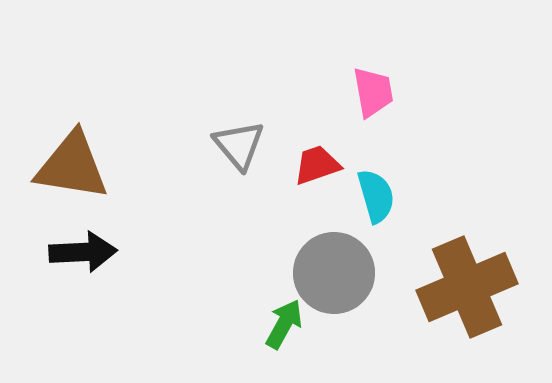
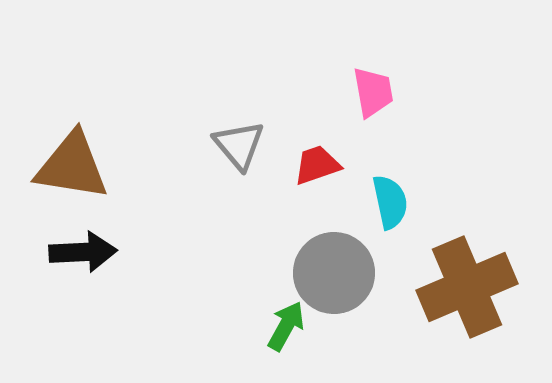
cyan semicircle: moved 14 px right, 6 px down; rotated 4 degrees clockwise
green arrow: moved 2 px right, 2 px down
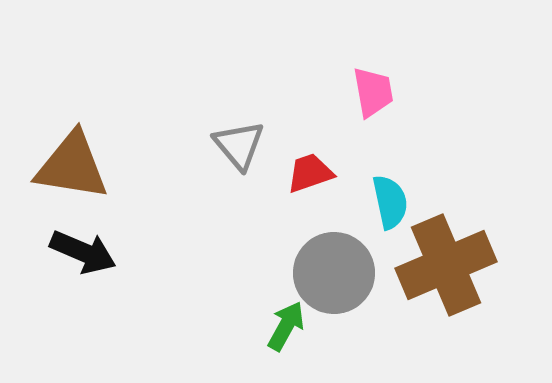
red trapezoid: moved 7 px left, 8 px down
black arrow: rotated 26 degrees clockwise
brown cross: moved 21 px left, 22 px up
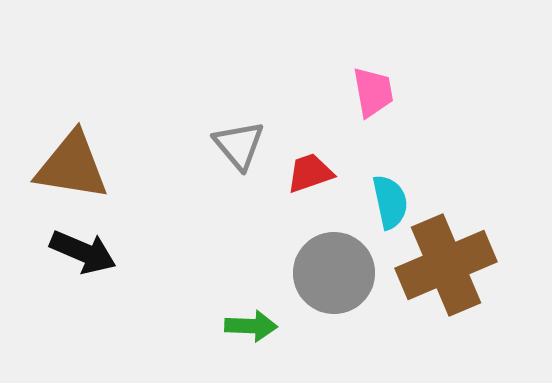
green arrow: moved 35 px left; rotated 63 degrees clockwise
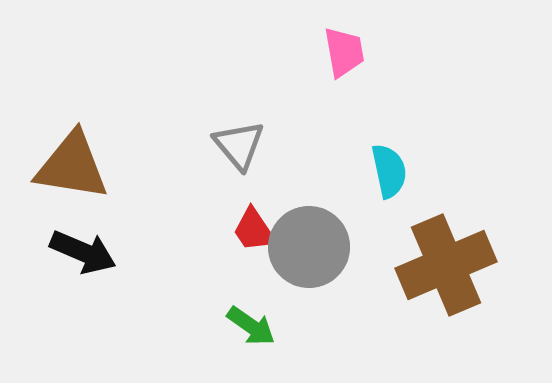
pink trapezoid: moved 29 px left, 40 px up
red trapezoid: moved 56 px left, 57 px down; rotated 105 degrees counterclockwise
cyan semicircle: moved 1 px left, 31 px up
gray circle: moved 25 px left, 26 px up
green arrow: rotated 33 degrees clockwise
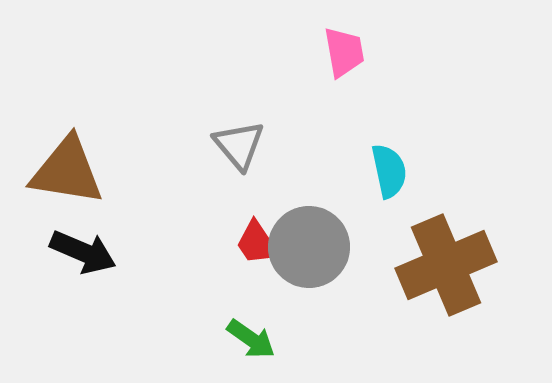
brown triangle: moved 5 px left, 5 px down
red trapezoid: moved 3 px right, 13 px down
green arrow: moved 13 px down
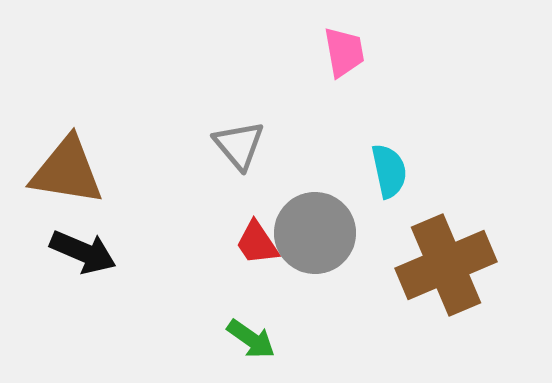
gray circle: moved 6 px right, 14 px up
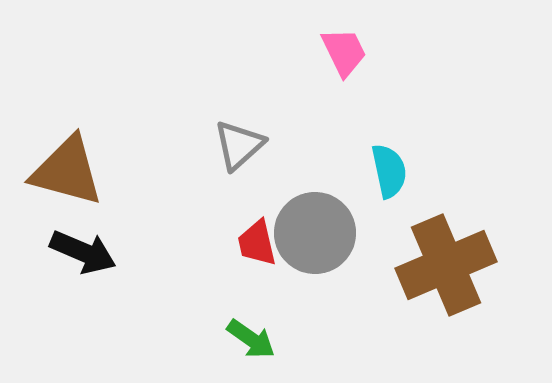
pink trapezoid: rotated 16 degrees counterclockwise
gray triangle: rotated 28 degrees clockwise
brown triangle: rotated 6 degrees clockwise
red trapezoid: rotated 21 degrees clockwise
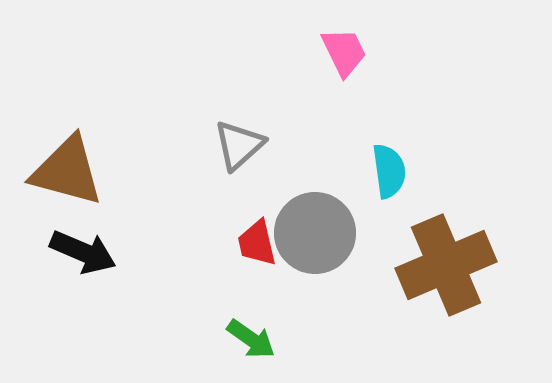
cyan semicircle: rotated 4 degrees clockwise
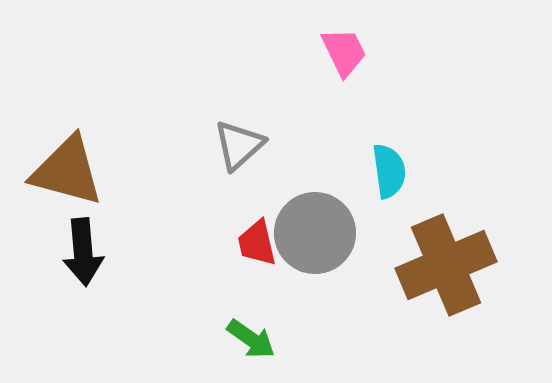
black arrow: rotated 62 degrees clockwise
